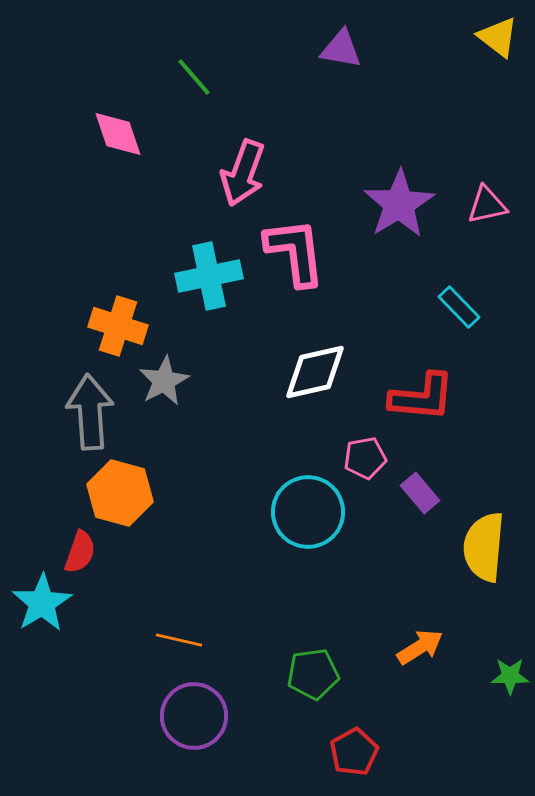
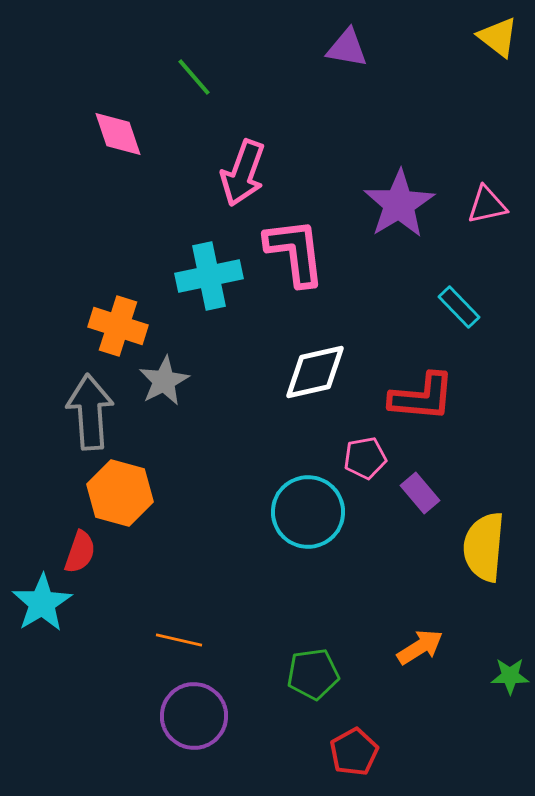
purple triangle: moved 6 px right, 1 px up
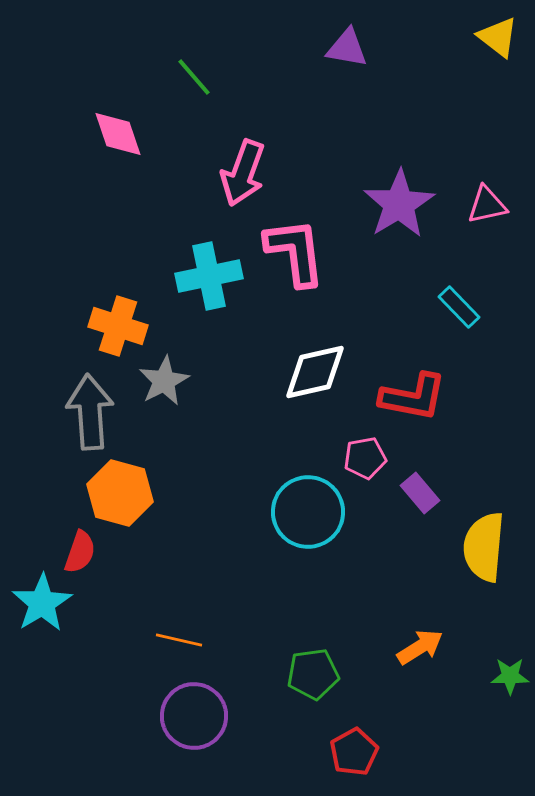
red L-shape: moved 9 px left; rotated 6 degrees clockwise
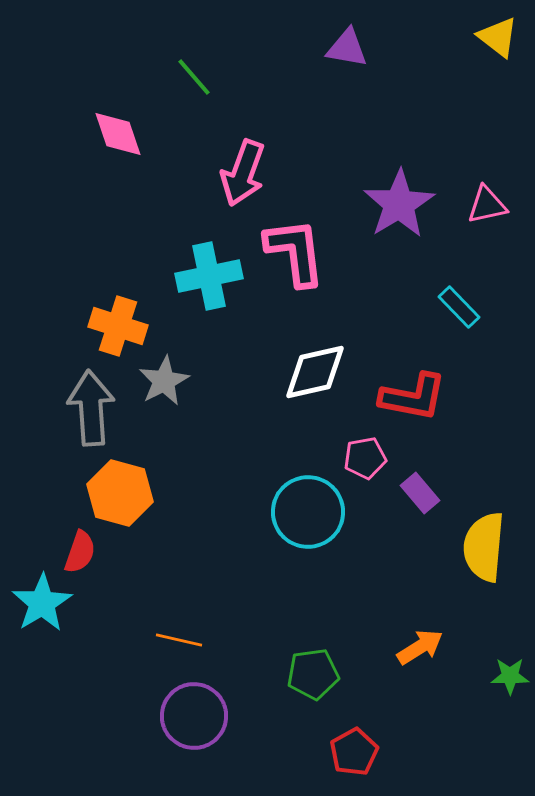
gray arrow: moved 1 px right, 4 px up
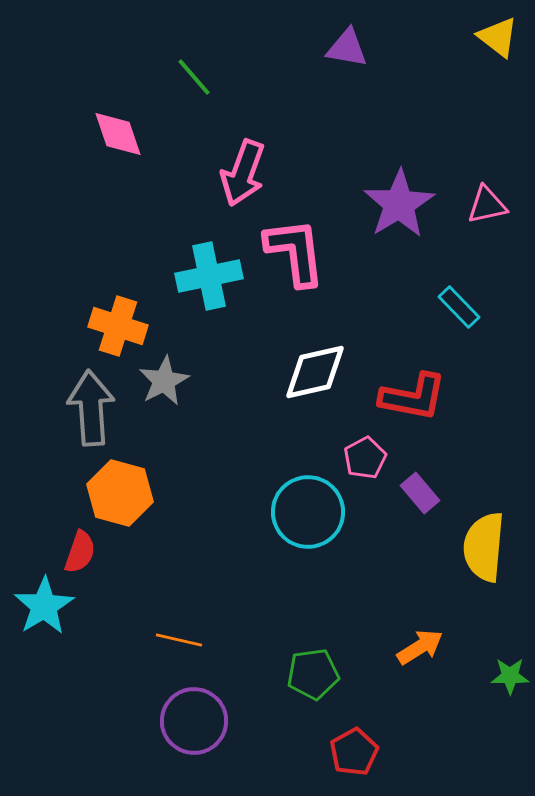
pink pentagon: rotated 18 degrees counterclockwise
cyan star: moved 2 px right, 3 px down
purple circle: moved 5 px down
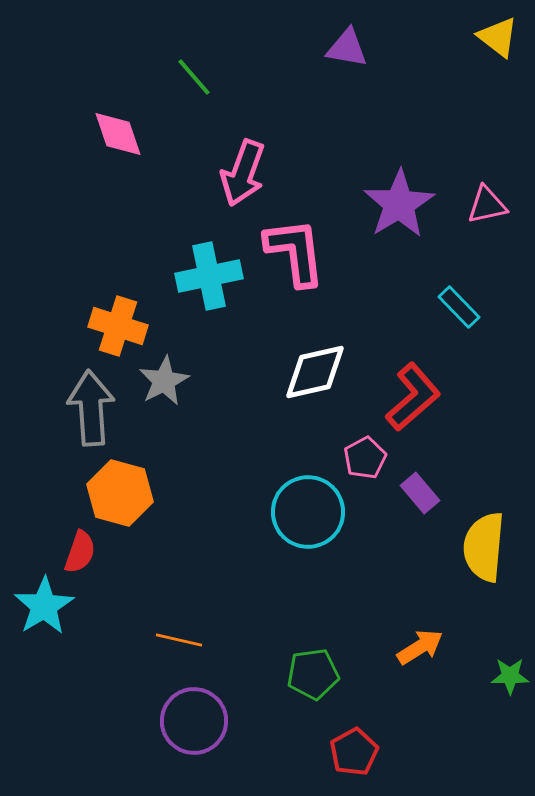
red L-shape: rotated 52 degrees counterclockwise
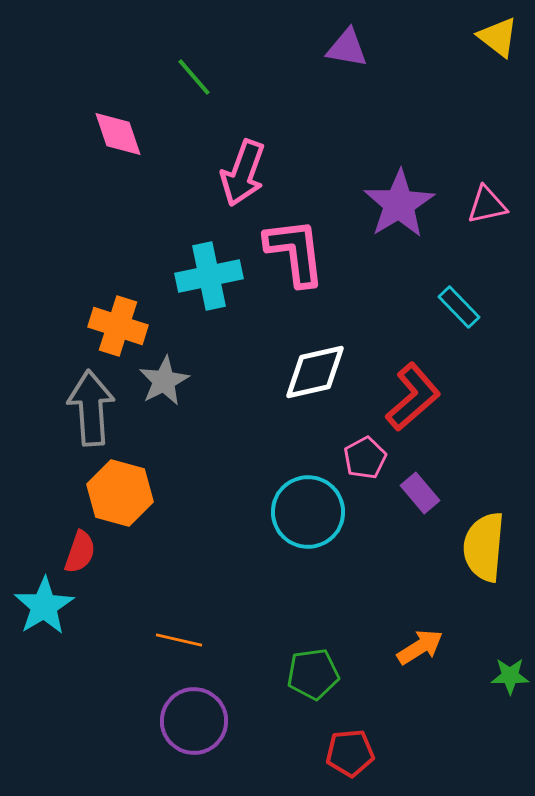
red pentagon: moved 4 px left, 1 px down; rotated 24 degrees clockwise
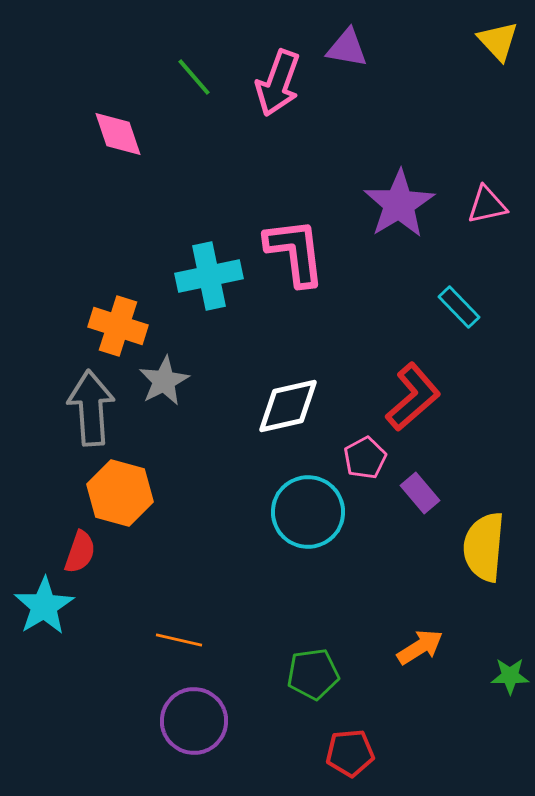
yellow triangle: moved 4 px down; rotated 9 degrees clockwise
pink arrow: moved 35 px right, 90 px up
white diamond: moved 27 px left, 34 px down
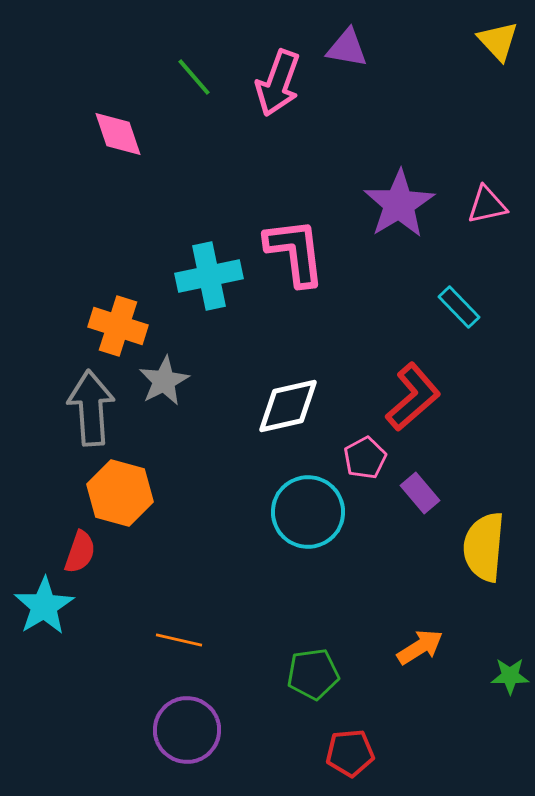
purple circle: moved 7 px left, 9 px down
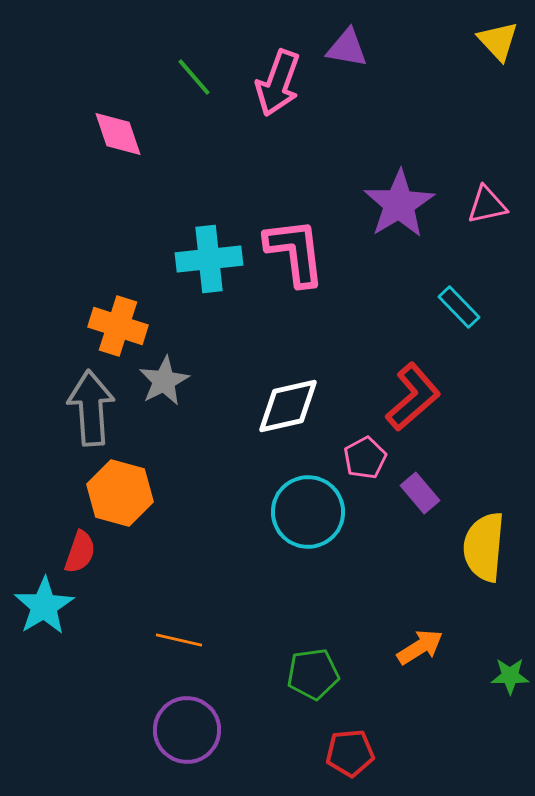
cyan cross: moved 17 px up; rotated 6 degrees clockwise
